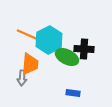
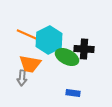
orange trapezoid: rotated 95 degrees clockwise
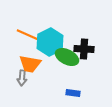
cyan hexagon: moved 1 px right, 2 px down
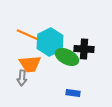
orange trapezoid: rotated 15 degrees counterclockwise
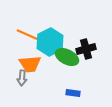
black cross: moved 2 px right; rotated 18 degrees counterclockwise
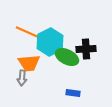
orange line: moved 1 px left, 3 px up
black cross: rotated 12 degrees clockwise
orange trapezoid: moved 1 px left, 1 px up
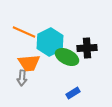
orange line: moved 3 px left
black cross: moved 1 px right, 1 px up
blue rectangle: rotated 40 degrees counterclockwise
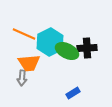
orange line: moved 2 px down
green ellipse: moved 6 px up
